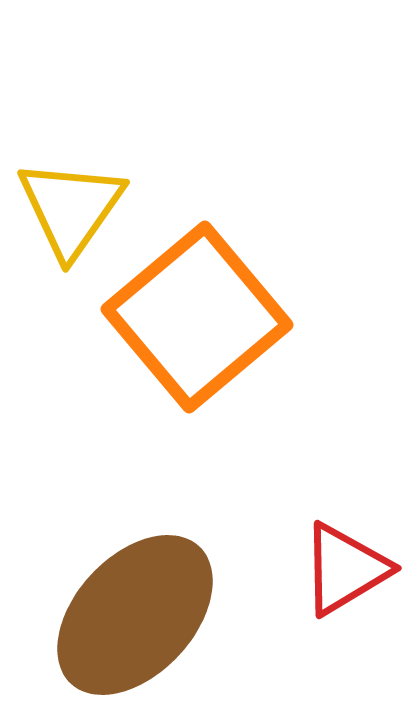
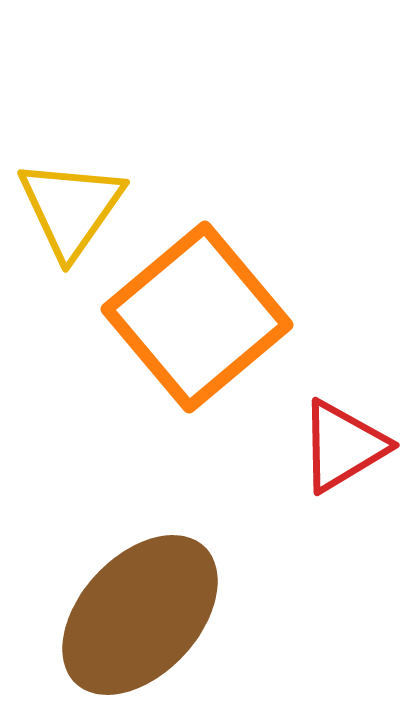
red triangle: moved 2 px left, 123 px up
brown ellipse: moved 5 px right
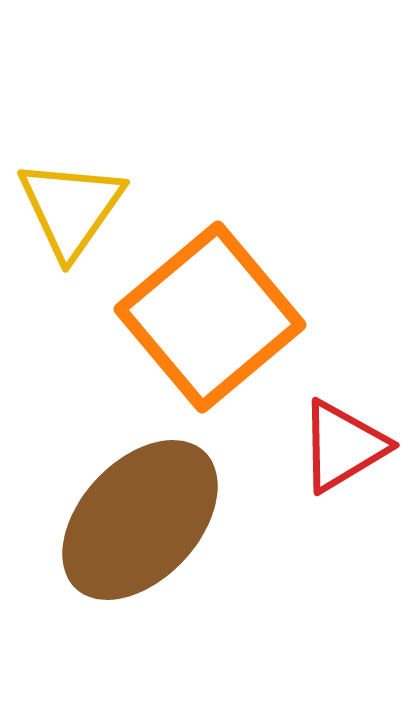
orange square: moved 13 px right
brown ellipse: moved 95 px up
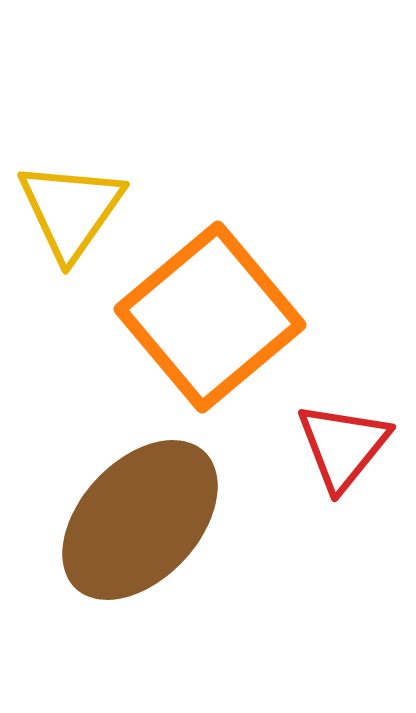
yellow triangle: moved 2 px down
red triangle: rotated 20 degrees counterclockwise
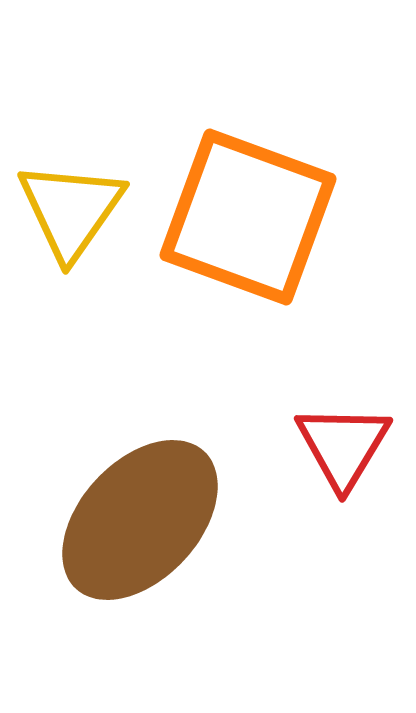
orange square: moved 38 px right, 100 px up; rotated 30 degrees counterclockwise
red triangle: rotated 8 degrees counterclockwise
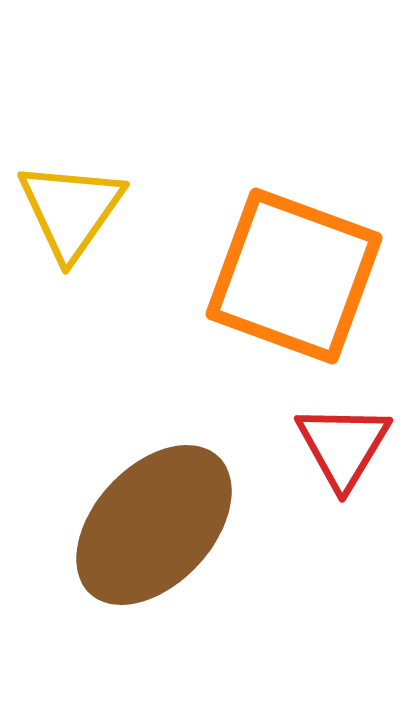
orange square: moved 46 px right, 59 px down
brown ellipse: moved 14 px right, 5 px down
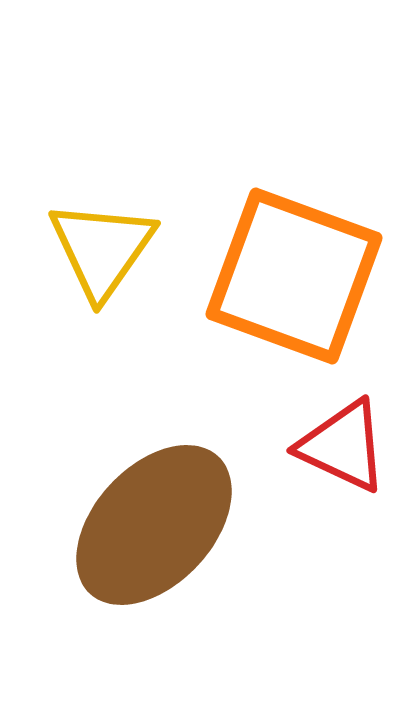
yellow triangle: moved 31 px right, 39 px down
red triangle: rotated 36 degrees counterclockwise
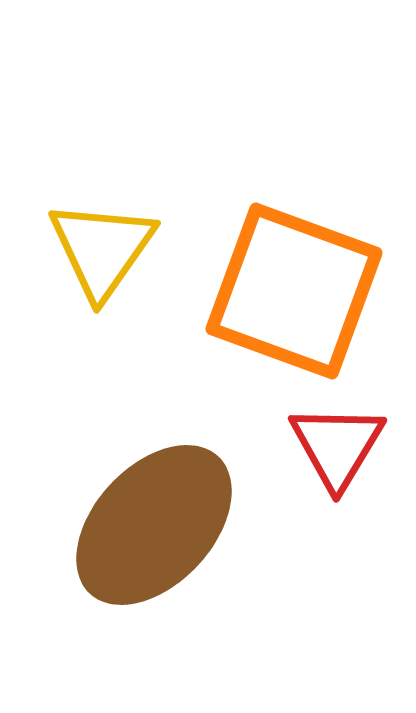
orange square: moved 15 px down
red triangle: moved 6 px left; rotated 36 degrees clockwise
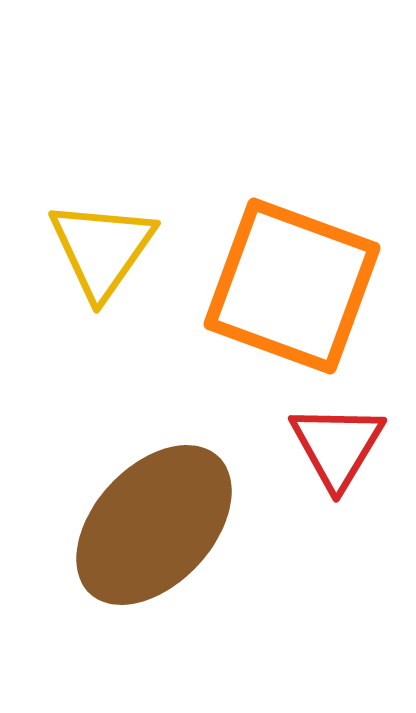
orange square: moved 2 px left, 5 px up
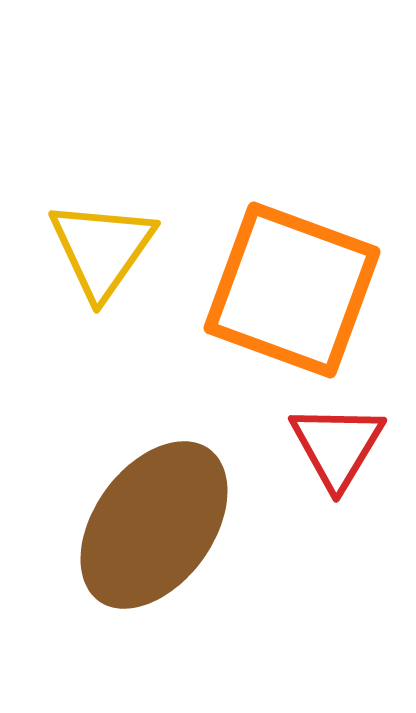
orange square: moved 4 px down
brown ellipse: rotated 7 degrees counterclockwise
